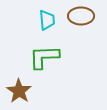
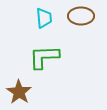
cyan trapezoid: moved 3 px left, 2 px up
brown star: moved 1 px down
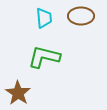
green L-shape: rotated 16 degrees clockwise
brown star: moved 1 px left, 1 px down
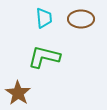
brown ellipse: moved 3 px down
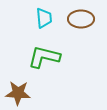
brown star: rotated 30 degrees counterclockwise
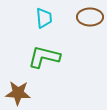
brown ellipse: moved 9 px right, 2 px up
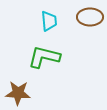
cyan trapezoid: moved 5 px right, 3 px down
